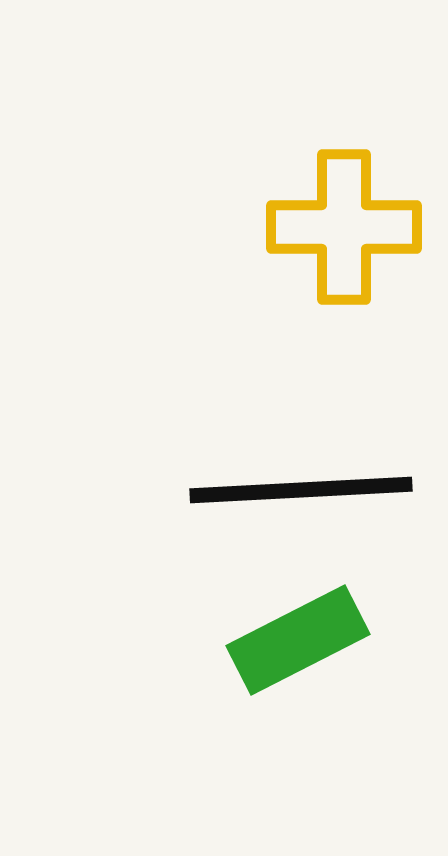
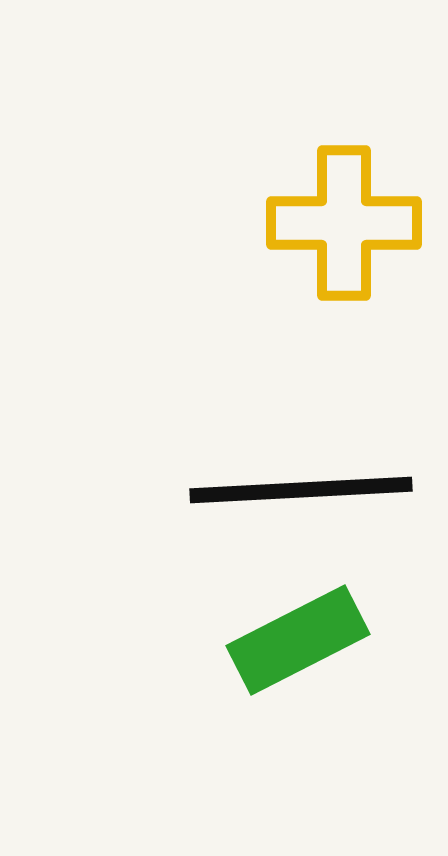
yellow cross: moved 4 px up
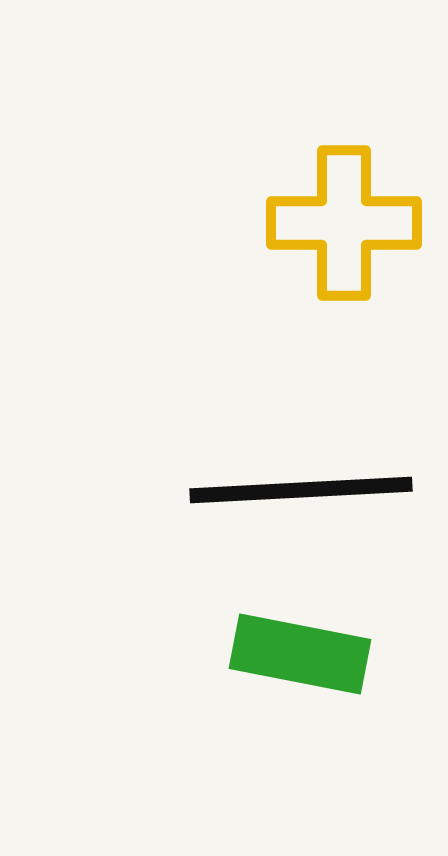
green rectangle: moved 2 px right, 14 px down; rotated 38 degrees clockwise
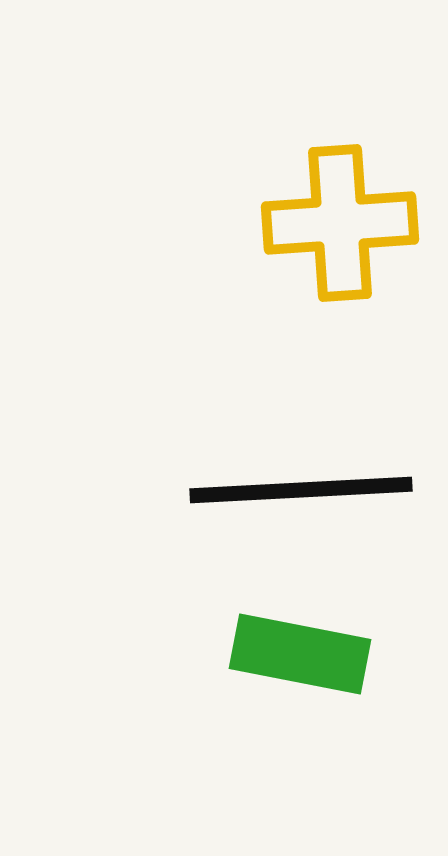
yellow cross: moved 4 px left; rotated 4 degrees counterclockwise
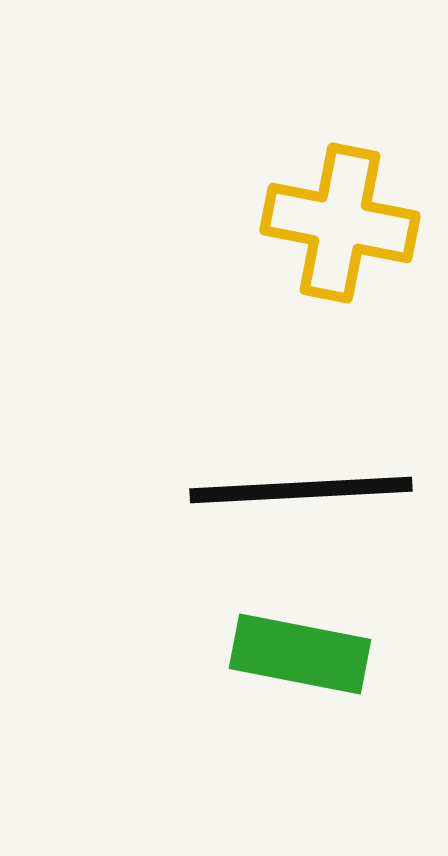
yellow cross: rotated 15 degrees clockwise
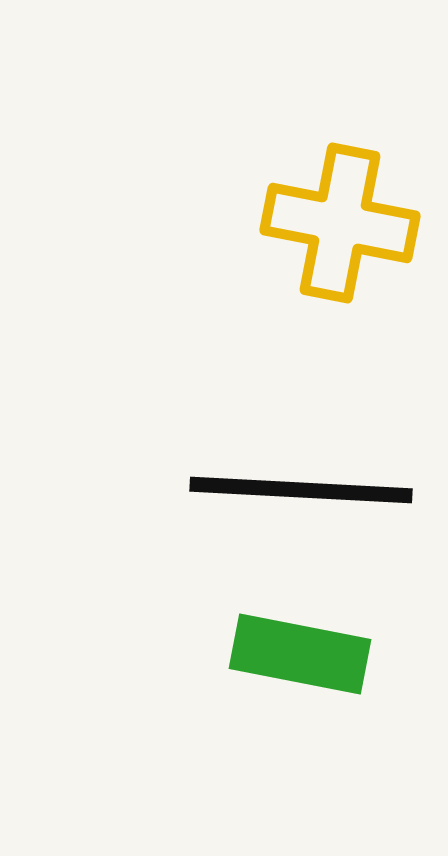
black line: rotated 6 degrees clockwise
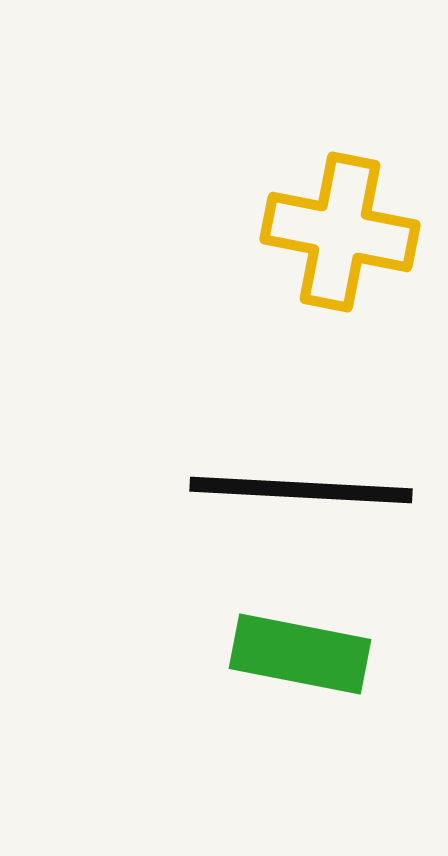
yellow cross: moved 9 px down
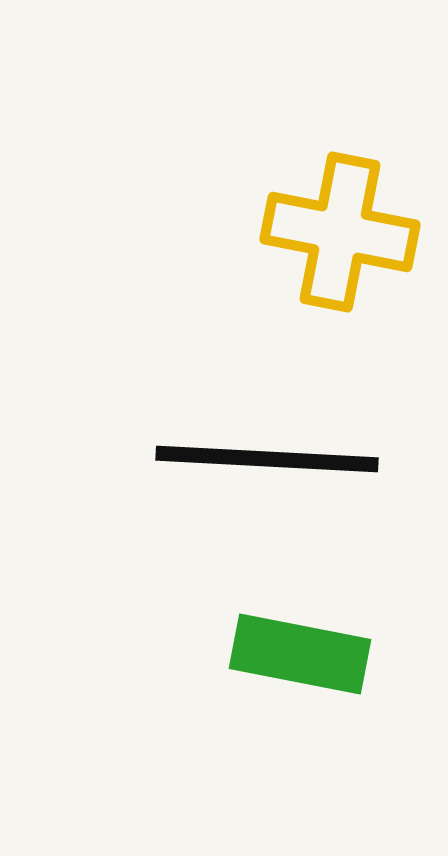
black line: moved 34 px left, 31 px up
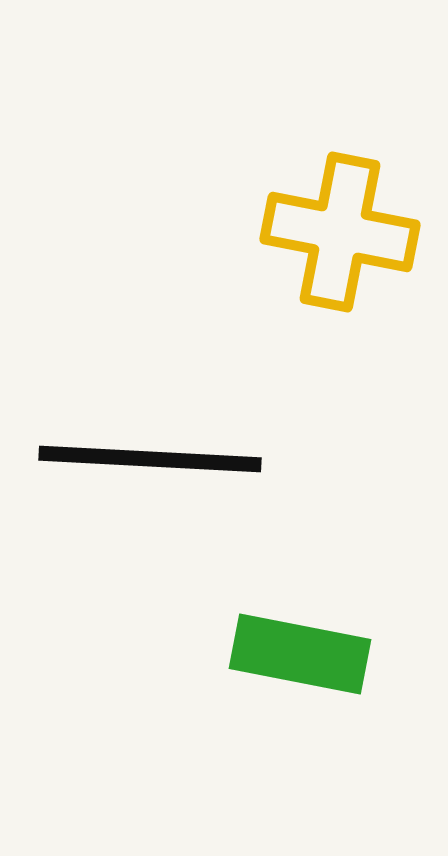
black line: moved 117 px left
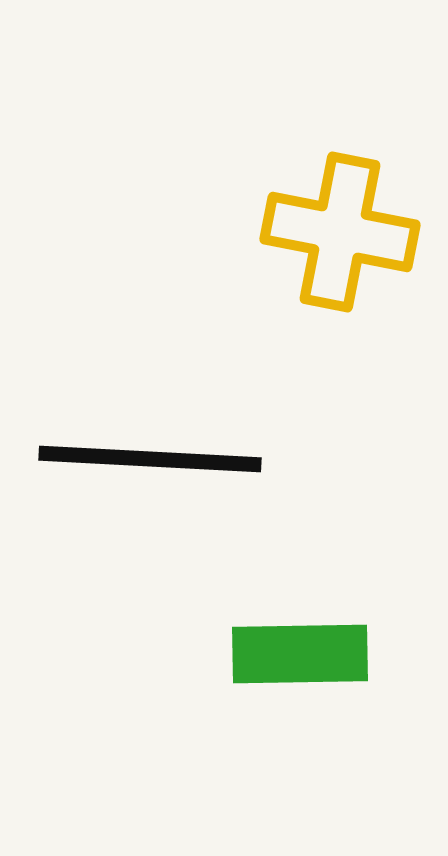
green rectangle: rotated 12 degrees counterclockwise
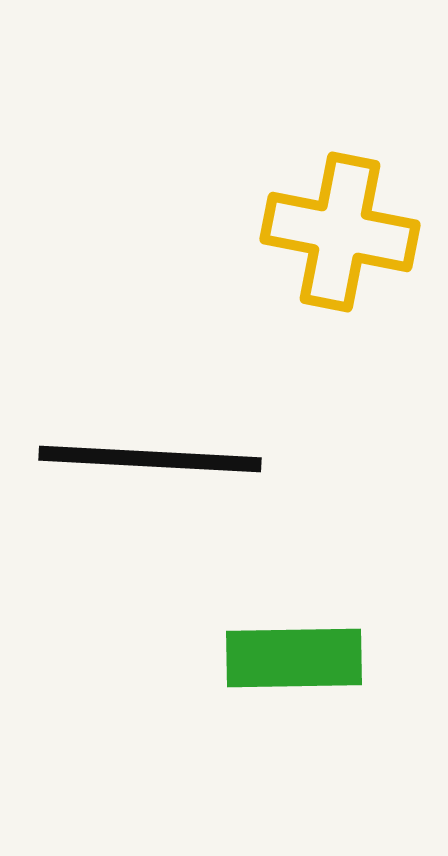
green rectangle: moved 6 px left, 4 px down
